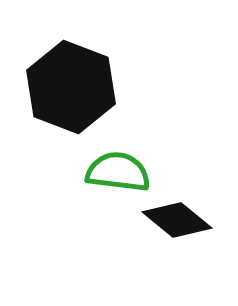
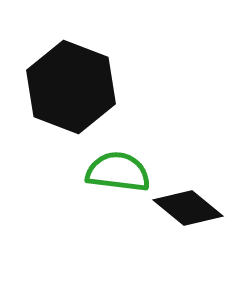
black diamond: moved 11 px right, 12 px up
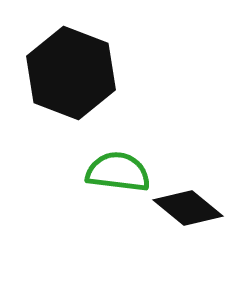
black hexagon: moved 14 px up
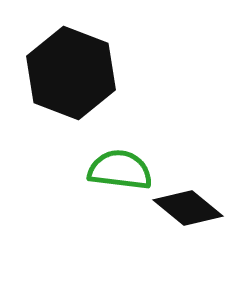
green semicircle: moved 2 px right, 2 px up
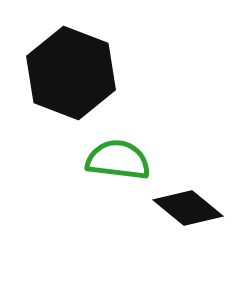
green semicircle: moved 2 px left, 10 px up
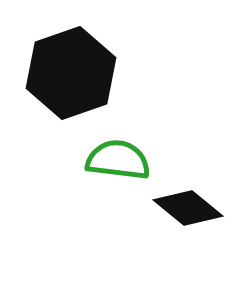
black hexagon: rotated 20 degrees clockwise
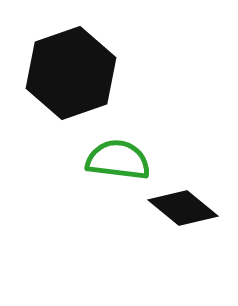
black diamond: moved 5 px left
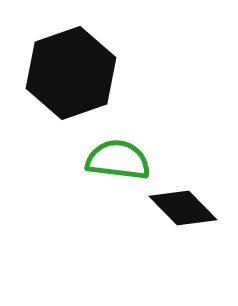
black diamond: rotated 6 degrees clockwise
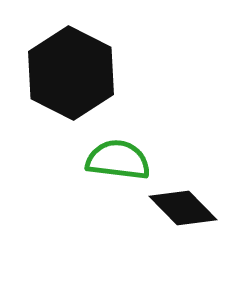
black hexagon: rotated 14 degrees counterclockwise
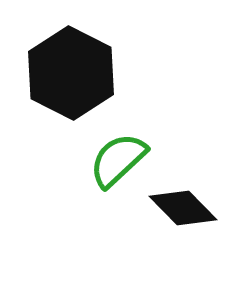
green semicircle: rotated 50 degrees counterclockwise
